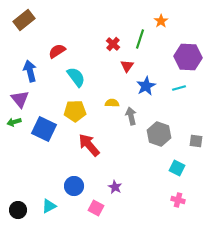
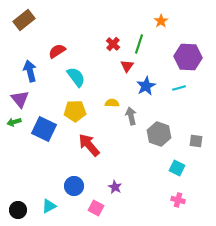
green line: moved 1 px left, 5 px down
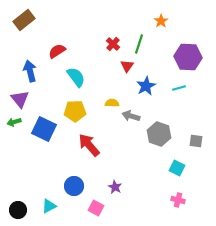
gray arrow: rotated 60 degrees counterclockwise
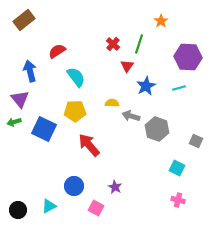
gray hexagon: moved 2 px left, 5 px up
gray square: rotated 16 degrees clockwise
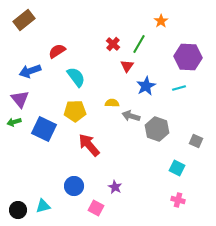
green line: rotated 12 degrees clockwise
blue arrow: rotated 95 degrees counterclockwise
cyan triangle: moved 6 px left; rotated 14 degrees clockwise
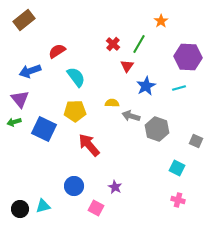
black circle: moved 2 px right, 1 px up
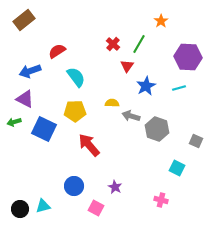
purple triangle: moved 5 px right; rotated 24 degrees counterclockwise
pink cross: moved 17 px left
